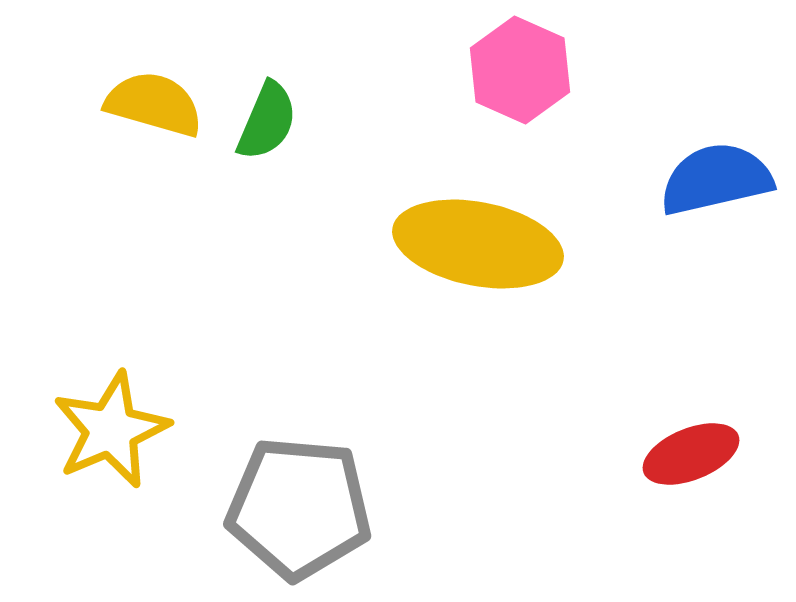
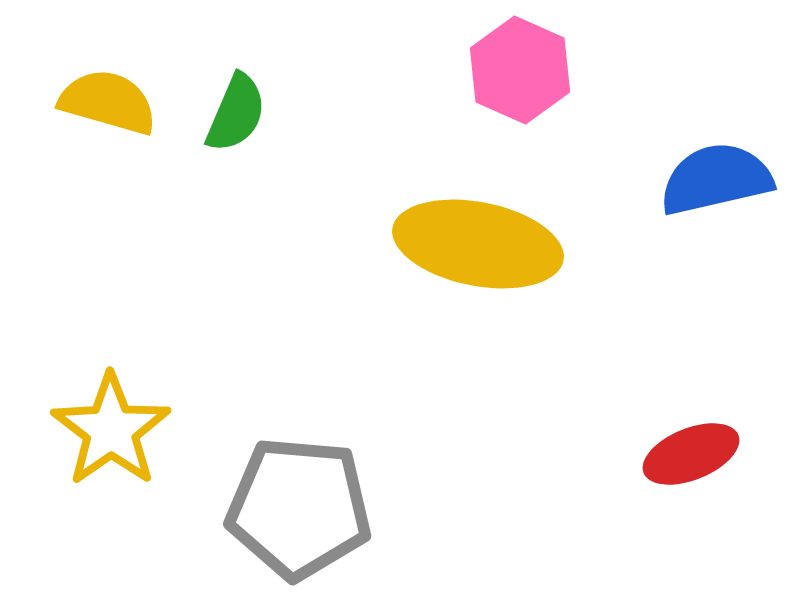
yellow semicircle: moved 46 px left, 2 px up
green semicircle: moved 31 px left, 8 px up
yellow star: rotated 12 degrees counterclockwise
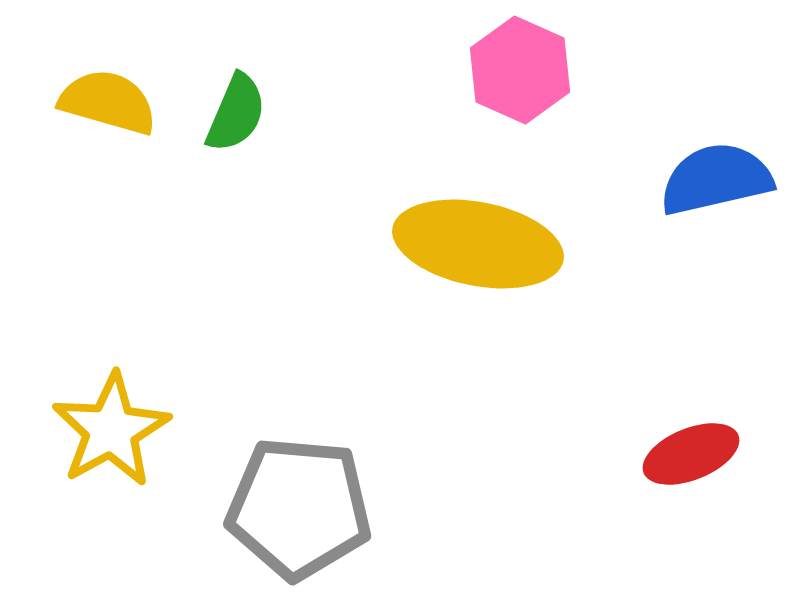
yellow star: rotated 6 degrees clockwise
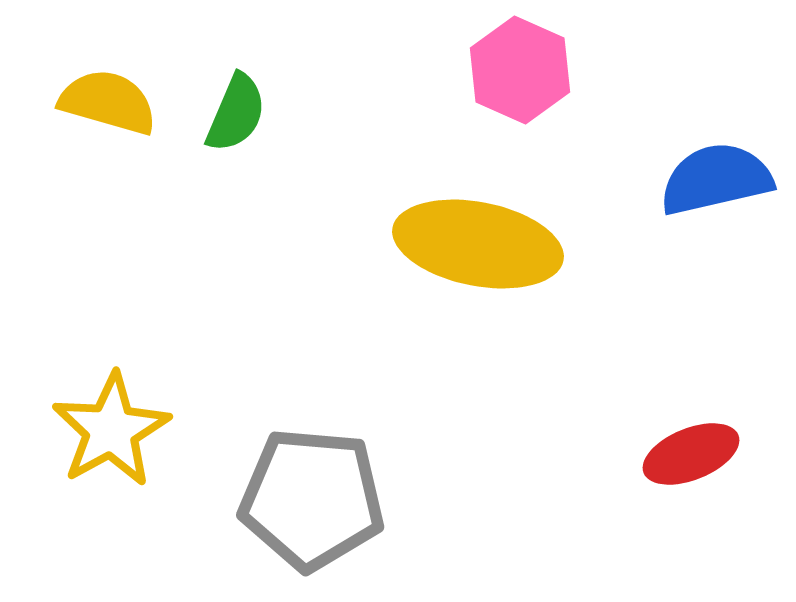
gray pentagon: moved 13 px right, 9 px up
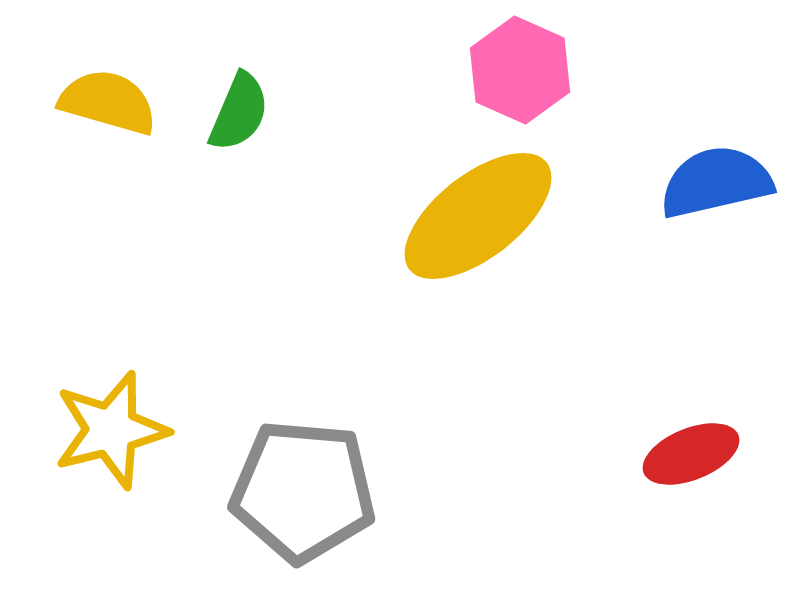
green semicircle: moved 3 px right, 1 px up
blue semicircle: moved 3 px down
yellow ellipse: moved 28 px up; rotated 49 degrees counterclockwise
yellow star: rotated 15 degrees clockwise
gray pentagon: moved 9 px left, 8 px up
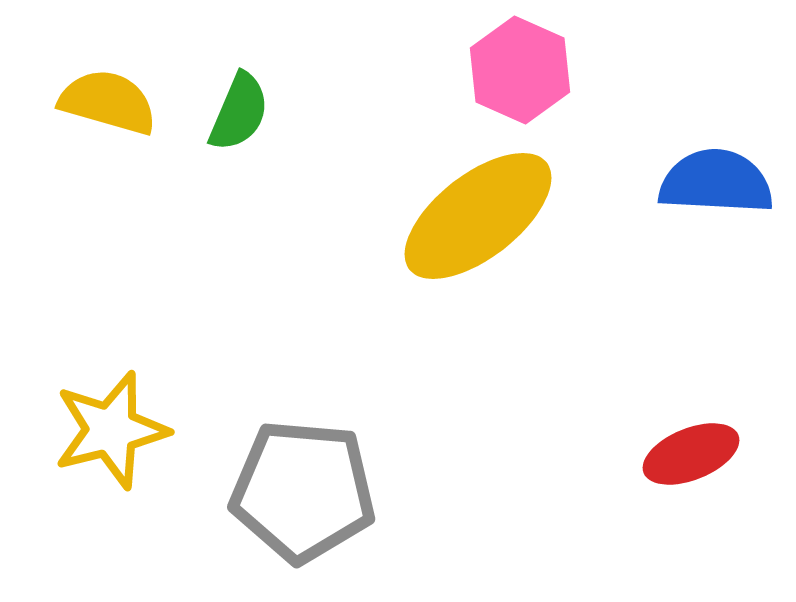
blue semicircle: rotated 16 degrees clockwise
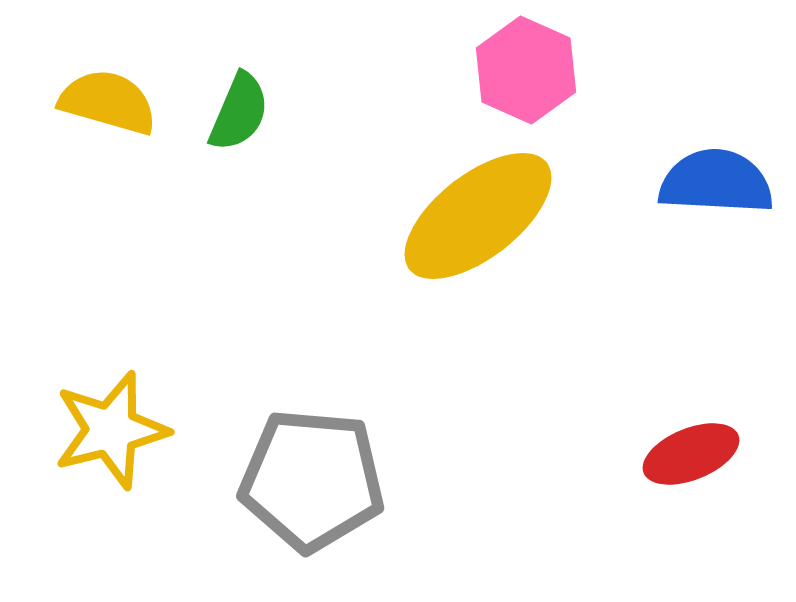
pink hexagon: moved 6 px right
gray pentagon: moved 9 px right, 11 px up
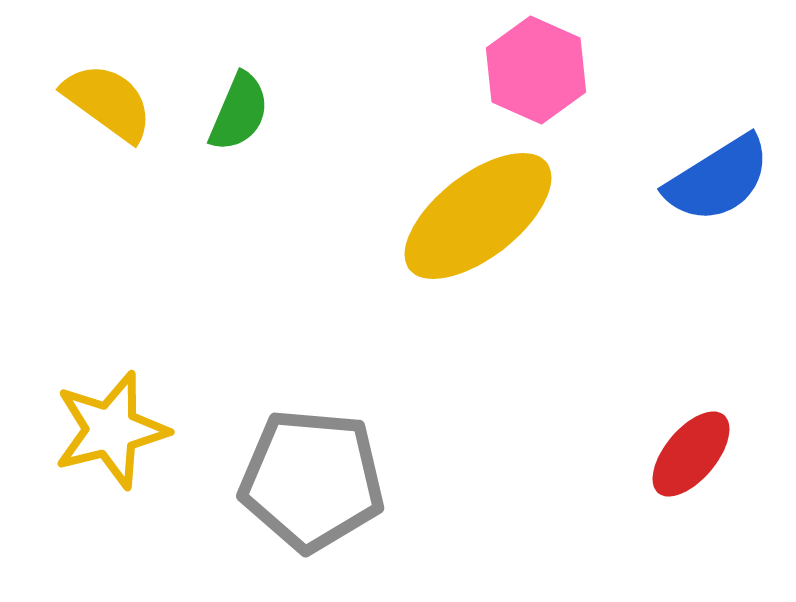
pink hexagon: moved 10 px right
yellow semicircle: rotated 20 degrees clockwise
blue semicircle: moved 2 px right, 3 px up; rotated 145 degrees clockwise
red ellipse: rotated 28 degrees counterclockwise
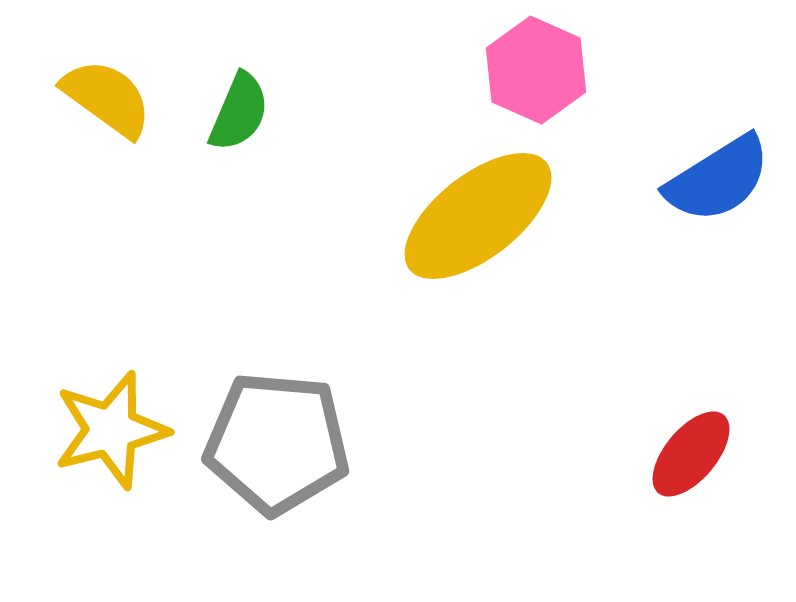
yellow semicircle: moved 1 px left, 4 px up
gray pentagon: moved 35 px left, 37 px up
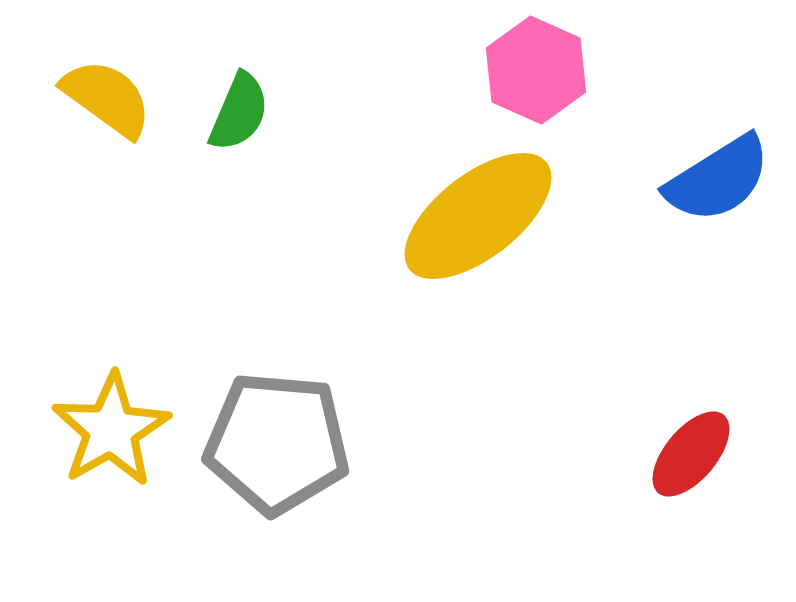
yellow star: rotated 16 degrees counterclockwise
